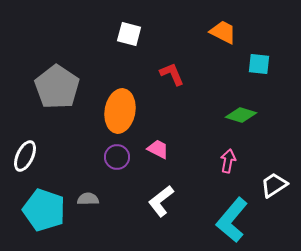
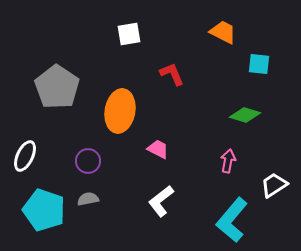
white square: rotated 25 degrees counterclockwise
green diamond: moved 4 px right
purple circle: moved 29 px left, 4 px down
gray semicircle: rotated 10 degrees counterclockwise
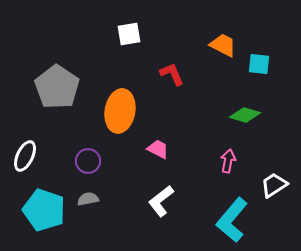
orange trapezoid: moved 13 px down
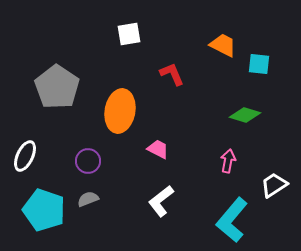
gray semicircle: rotated 10 degrees counterclockwise
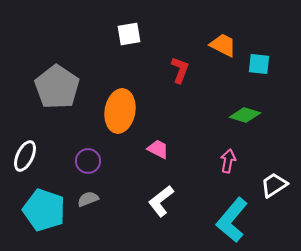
red L-shape: moved 8 px right, 4 px up; rotated 44 degrees clockwise
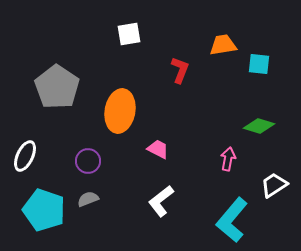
orange trapezoid: rotated 36 degrees counterclockwise
green diamond: moved 14 px right, 11 px down
pink arrow: moved 2 px up
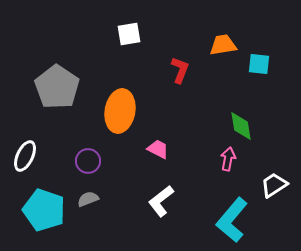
green diamond: moved 18 px left; rotated 64 degrees clockwise
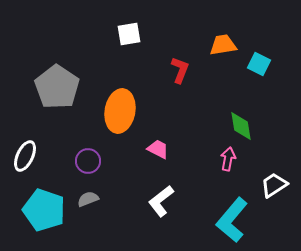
cyan square: rotated 20 degrees clockwise
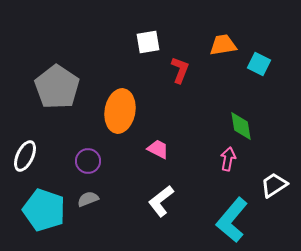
white square: moved 19 px right, 8 px down
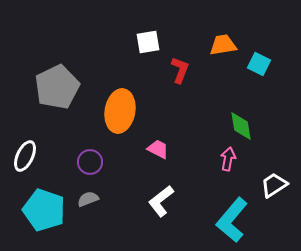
gray pentagon: rotated 12 degrees clockwise
purple circle: moved 2 px right, 1 px down
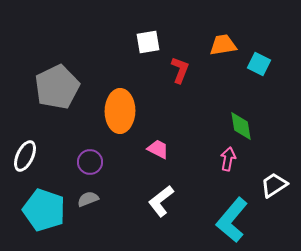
orange ellipse: rotated 9 degrees counterclockwise
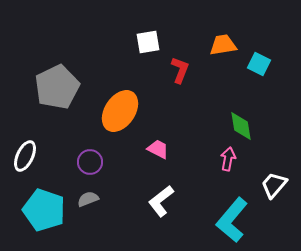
orange ellipse: rotated 33 degrees clockwise
white trapezoid: rotated 16 degrees counterclockwise
